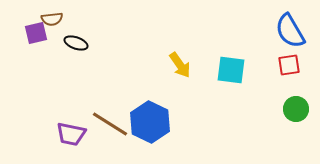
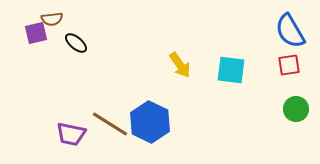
black ellipse: rotated 20 degrees clockwise
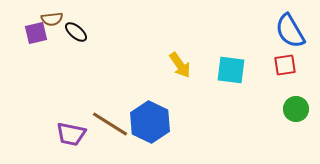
black ellipse: moved 11 px up
red square: moved 4 px left
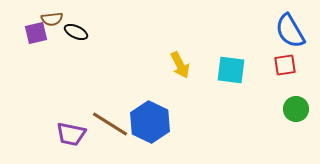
black ellipse: rotated 15 degrees counterclockwise
yellow arrow: rotated 8 degrees clockwise
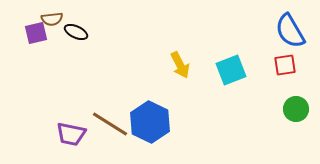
cyan square: rotated 28 degrees counterclockwise
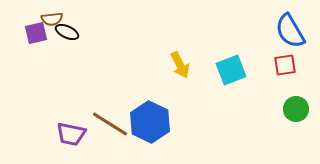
black ellipse: moved 9 px left
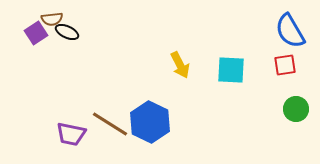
purple square: rotated 20 degrees counterclockwise
cyan square: rotated 24 degrees clockwise
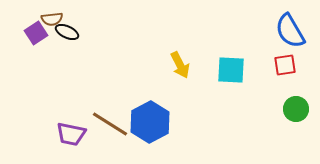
blue hexagon: rotated 6 degrees clockwise
